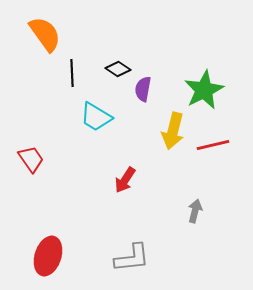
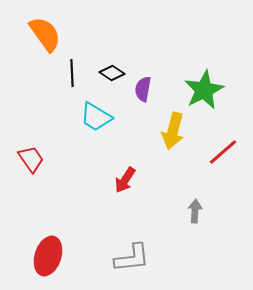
black diamond: moved 6 px left, 4 px down
red line: moved 10 px right, 7 px down; rotated 28 degrees counterclockwise
gray arrow: rotated 10 degrees counterclockwise
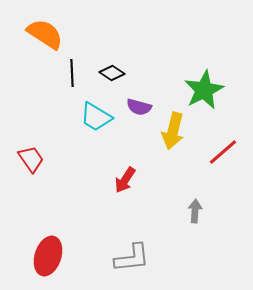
orange semicircle: rotated 21 degrees counterclockwise
purple semicircle: moved 4 px left, 18 px down; rotated 85 degrees counterclockwise
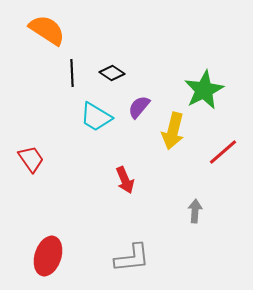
orange semicircle: moved 2 px right, 4 px up
purple semicircle: rotated 115 degrees clockwise
red arrow: rotated 56 degrees counterclockwise
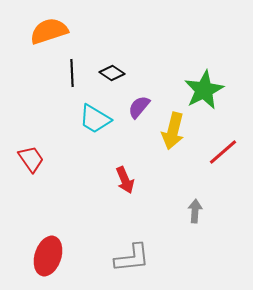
orange semicircle: moved 2 px right, 1 px down; rotated 51 degrees counterclockwise
cyan trapezoid: moved 1 px left, 2 px down
